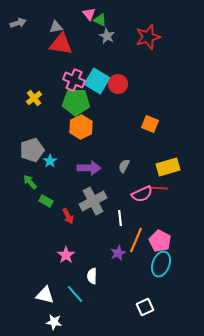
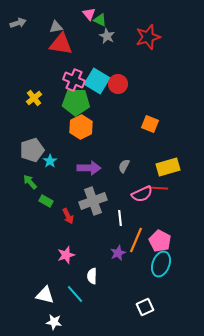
gray cross: rotated 8 degrees clockwise
pink star: rotated 18 degrees clockwise
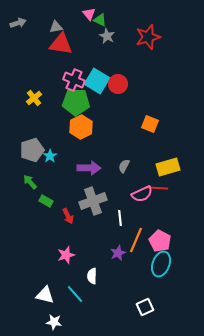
cyan star: moved 5 px up
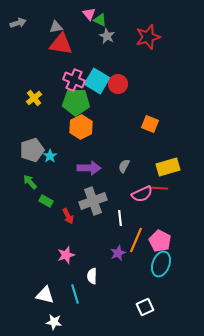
cyan line: rotated 24 degrees clockwise
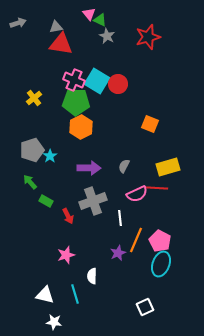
pink semicircle: moved 5 px left
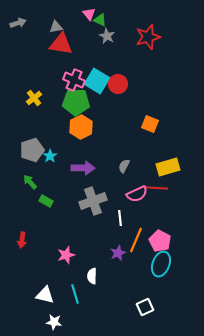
purple arrow: moved 6 px left
red arrow: moved 46 px left, 24 px down; rotated 35 degrees clockwise
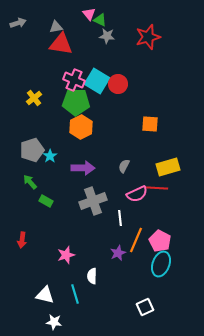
gray star: rotated 21 degrees counterclockwise
orange square: rotated 18 degrees counterclockwise
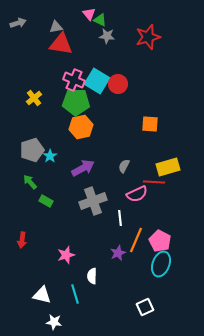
orange hexagon: rotated 15 degrees clockwise
purple arrow: rotated 30 degrees counterclockwise
red line: moved 3 px left, 6 px up
white triangle: moved 3 px left
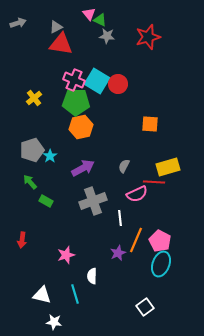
gray triangle: rotated 16 degrees counterclockwise
white square: rotated 12 degrees counterclockwise
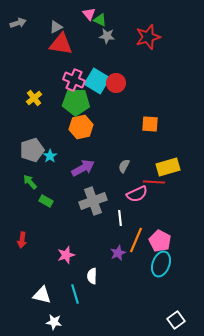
red circle: moved 2 px left, 1 px up
white square: moved 31 px right, 13 px down
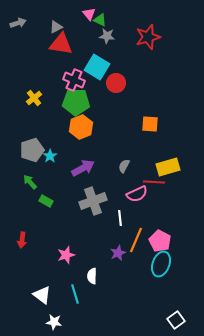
cyan square: moved 14 px up
orange hexagon: rotated 10 degrees counterclockwise
white triangle: rotated 24 degrees clockwise
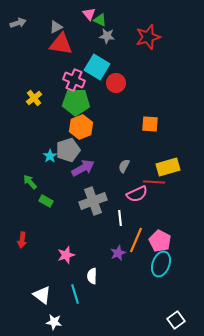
gray pentagon: moved 36 px right
